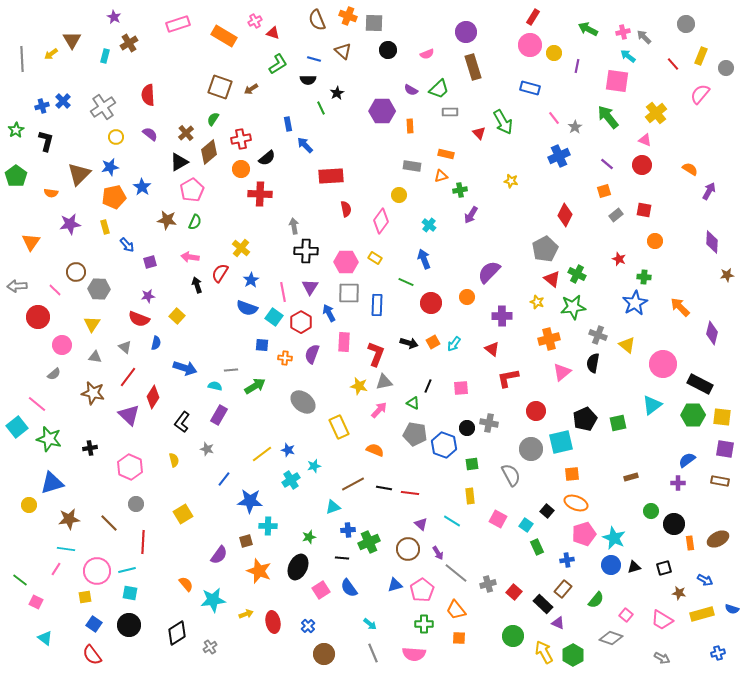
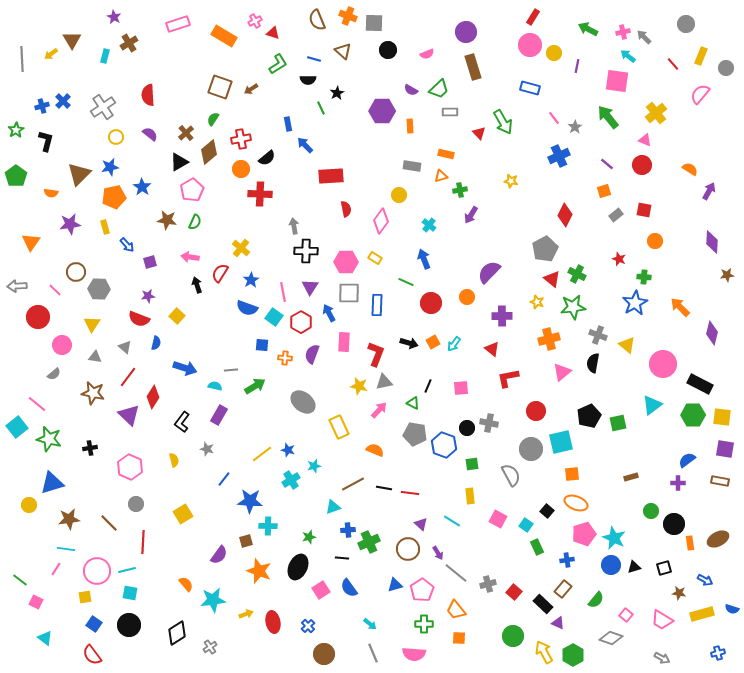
black pentagon at (585, 419): moved 4 px right, 3 px up
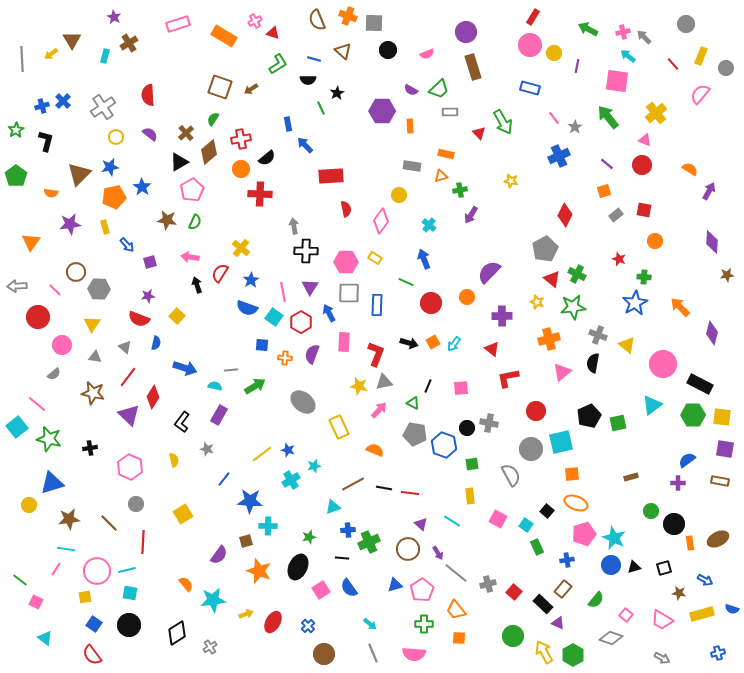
red ellipse at (273, 622): rotated 40 degrees clockwise
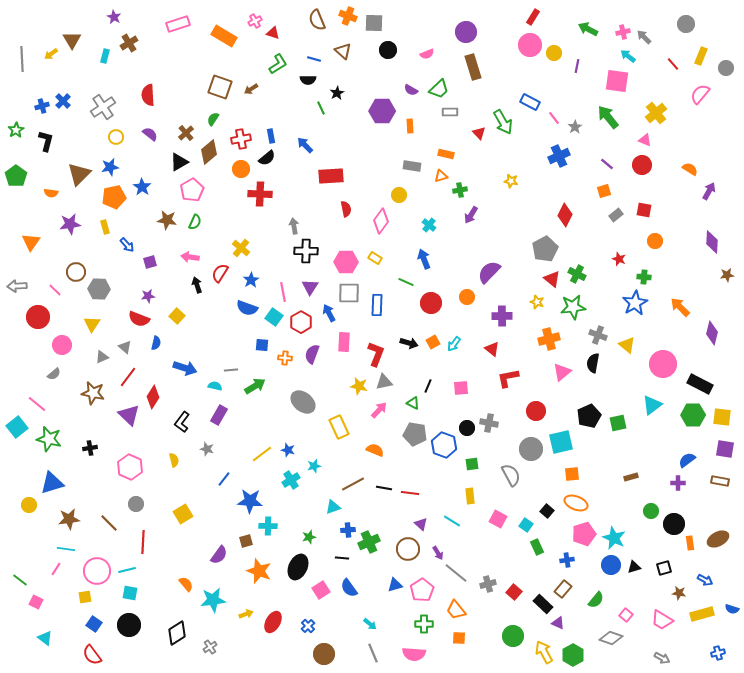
blue rectangle at (530, 88): moved 14 px down; rotated 12 degrees clockwise
blue rectangle at (288, 124): moved 17 px left, 12 px down
gray triangle at (95, 357): moved 7 px right; rotated 32 degrees counterclockwise
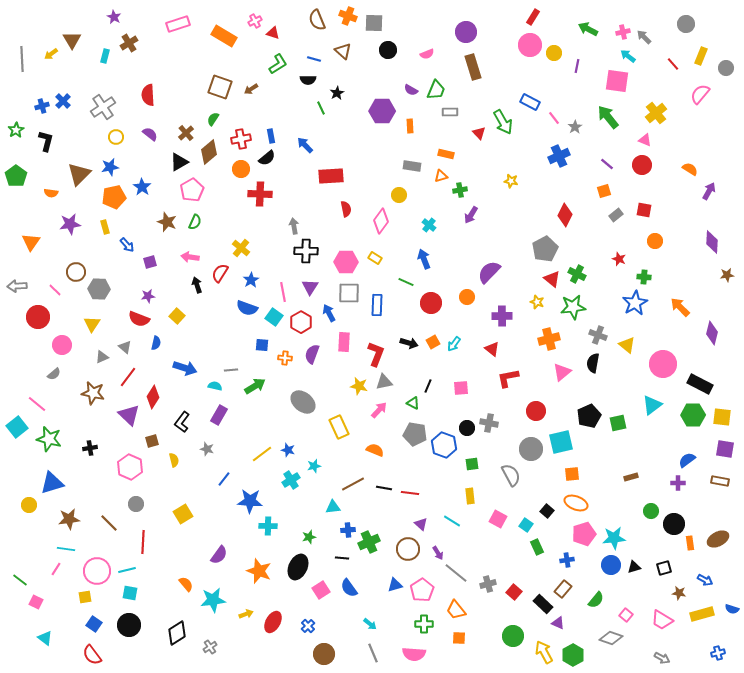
green trapezoid at (439, 89): moved 3 px left, 1 px down; rotated 25 degrees counterclockwise
brown star at (167, 220): moved 2 px down; rotated 12 degrees clockwise
cyan triangle at (333, 507): rotated 14 degrees clockwise
cyan star at (614, 538): rotated 30 degrees counterclockwise
brown square at (246, 541): moved 94 px left, 100 px up
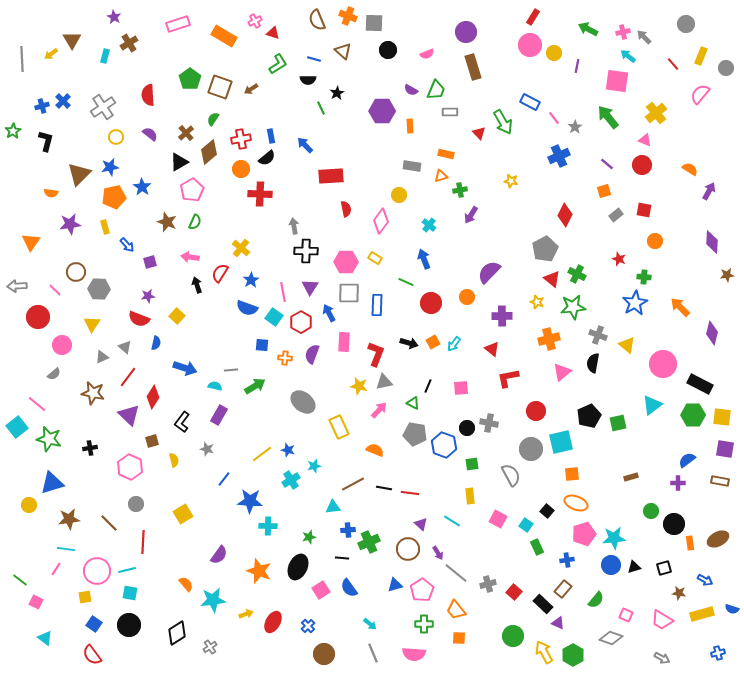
green star at (16, 130): moved 3 px left, 1 px down
green pentagon at (16, 176): moved 174 px right, 97 px up
pink square at (626, 615): rotated 16 degrees counterclockwise
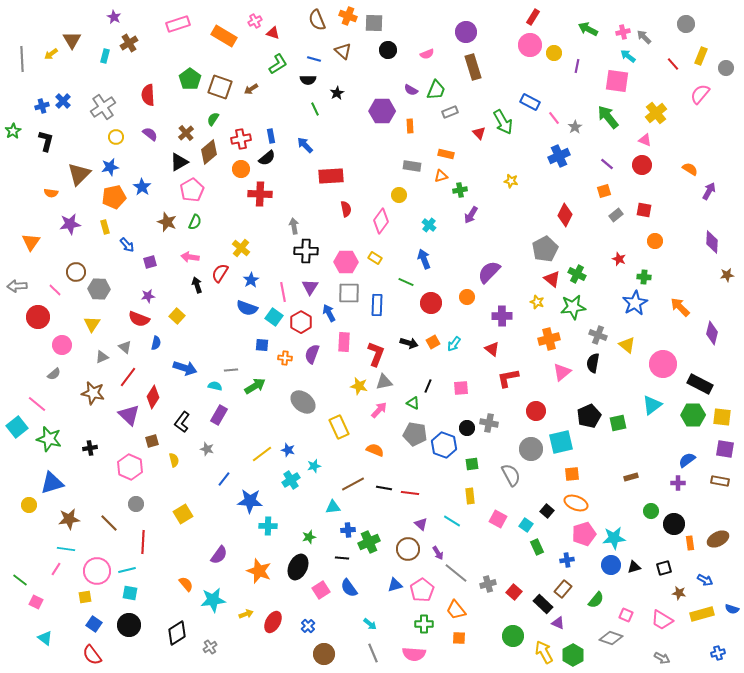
green line at (321, 108): moved 6 px left, 1 px down
gray rectangle at (450, 112): rotated 21 degrees counterclockwise
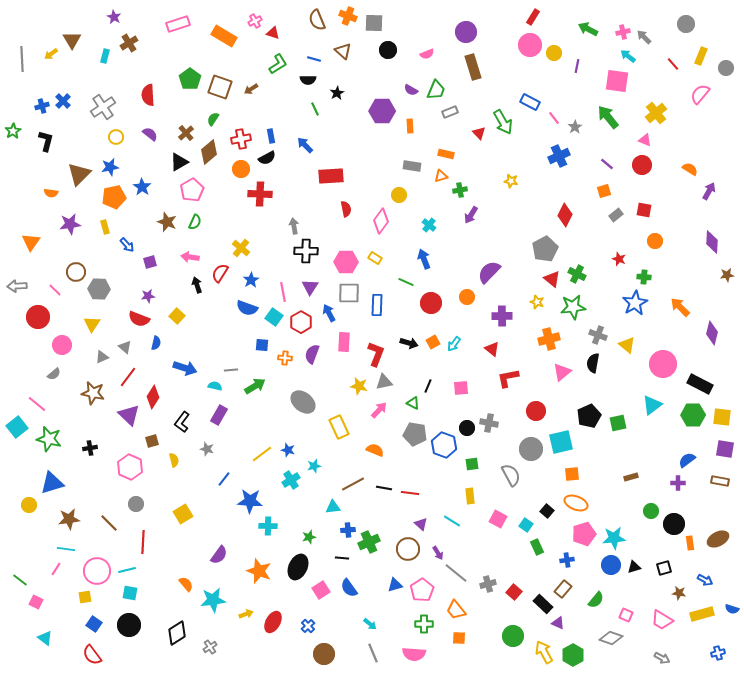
black semicircle at (267, 158): rotated 12 degrees clockwise
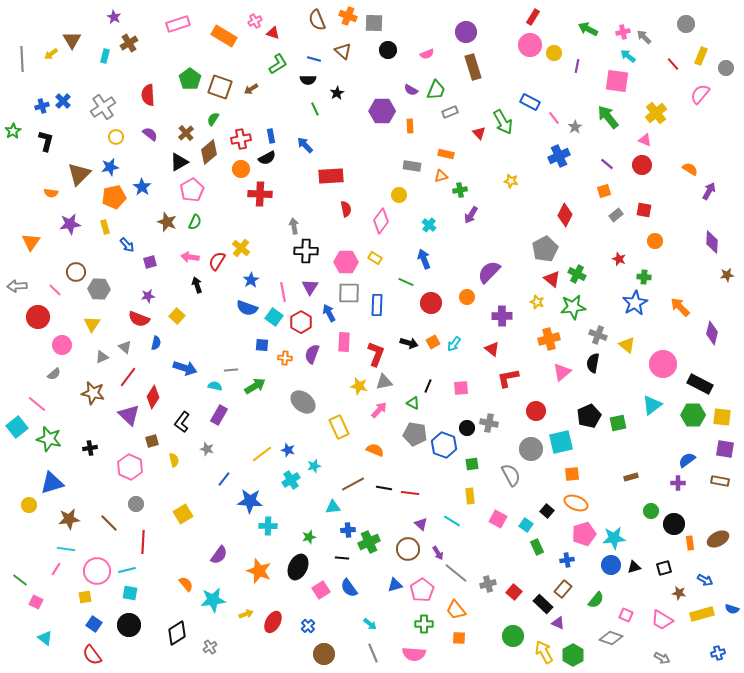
red semicircle at (220, 273): moved 3 px left, 12 px up
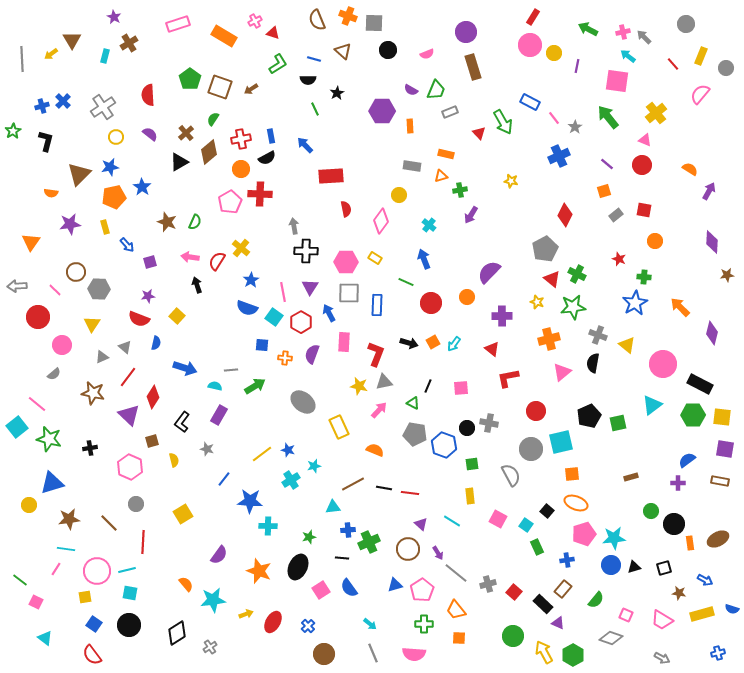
pink pentagon at (192, 190): moved 38 px right, 12 px down
